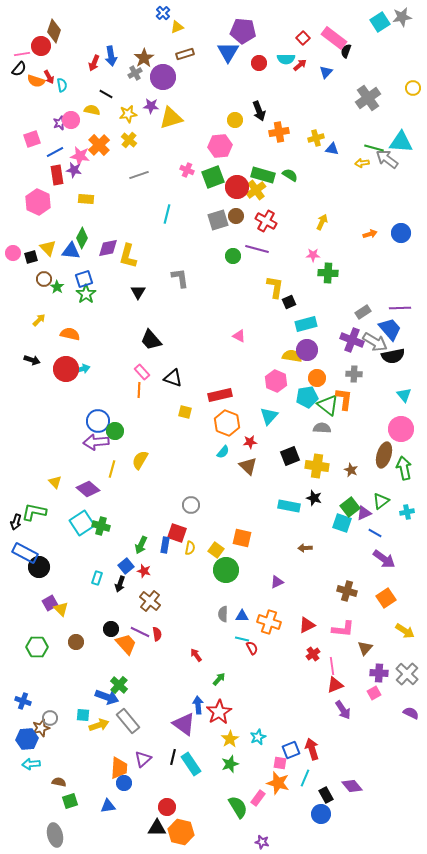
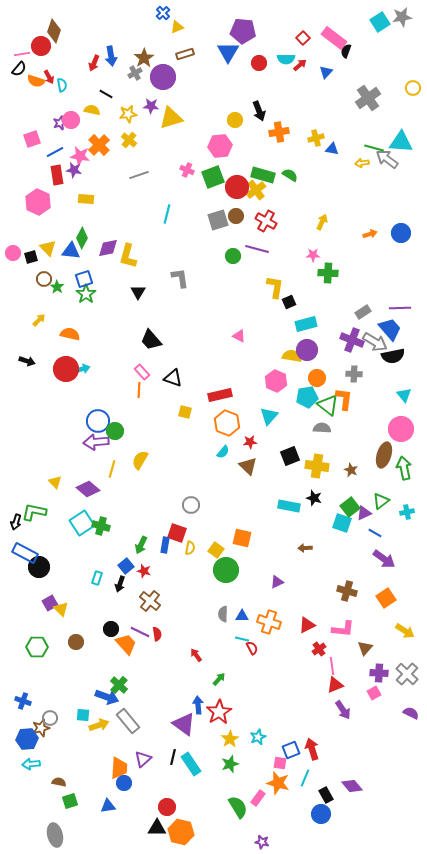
black arrow at (32, 360): moved 5 px left, 1 px down
red cross at (313, 654): moved 6 px right, 5 px up
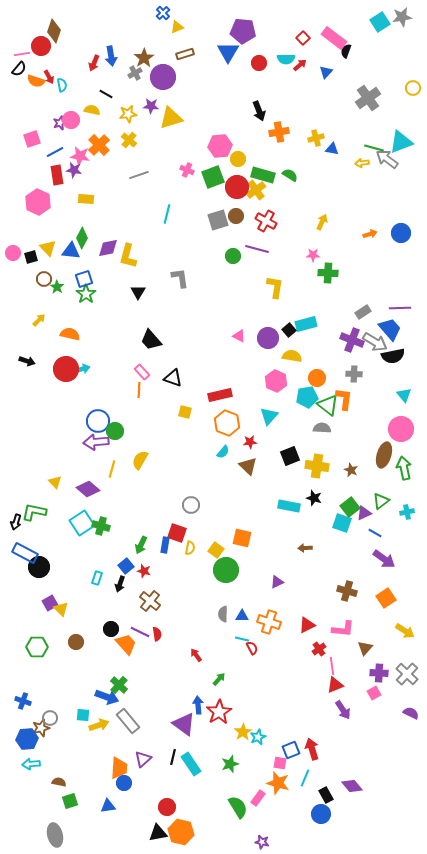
yellow circle at (235, 120): moved 3 px right, 39 px down
cyan triangle at (401, 142): rotated 25 degrees counterclockwise
black square at (289, 302): moved 28 px down; rotated 16 degrees counterclockwise
purple circle at (307, 350): moved 39 px left, 12 px up
yellow star at (230, 739): moved 13 px right, 7 px up
black triangle at (157, 828): moved 1 px right, 5 px down; rotated 12 degrees counterclockwise
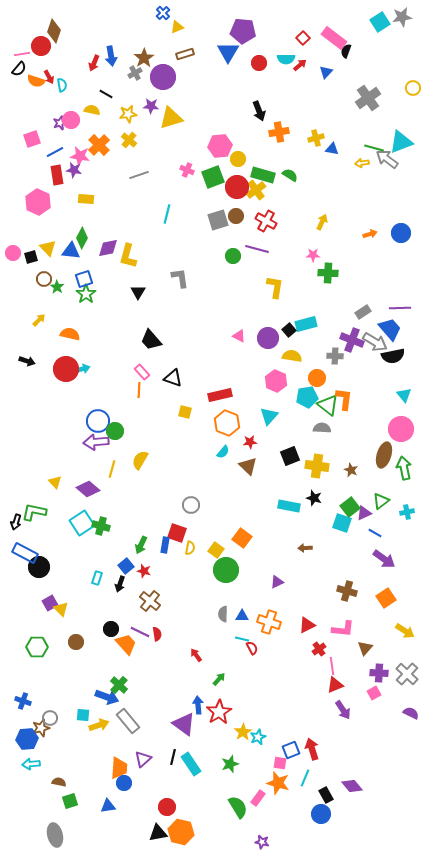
gray cross at (354, 374): moved 19 px left, 18 px up
orange square at (242, 538): rotated 24 degrees clockwise
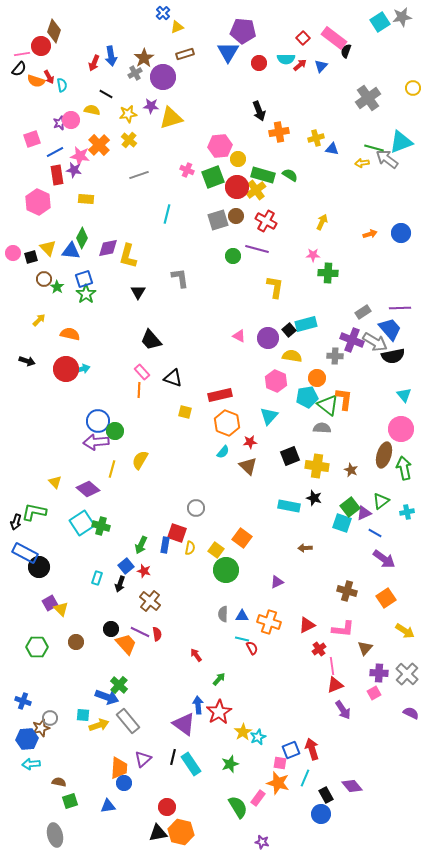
blue triangle at (326, 72): moved 5 px left, 6 px up
gray circle at (191, 505): moved 5 px right, 3 px down
